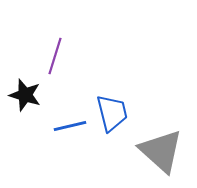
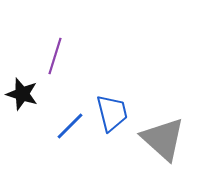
black star: moved 3 px left, 1 px up
blue line: rotated 32 degrees counterclockwise
gray triangle: moved 2 px right, 12 px up
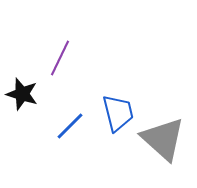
purple line: moved 5 px right, 2 px down; rotated 9 degrees clockwise
blue trapezoid: moved 6 px right
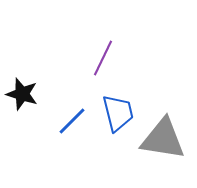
purple line: moved 43 px right
blue line: moved 2 px right, 5 px up
gray triangle: rotated 33 degrees counterclockwise
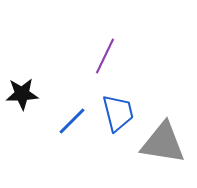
purple line: moved 2 px right, 2 px up
black star: rotated 20 degrees counterclockwise
gray triangle: moved 4 px down
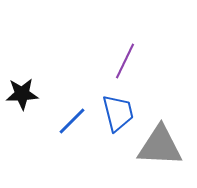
purple line: moved 20 px right, 5 px down
gray triangle: moved 3 px left, 3 px down; rotated 6 degrees counterclockwise
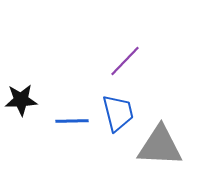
purple line: rotated 18 degrees clockwise
black star: moved 1 px left, 6 px down
blue line: rotated 44 degrees clockwise
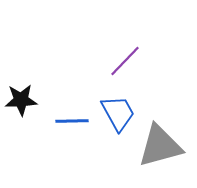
blue trapezoid: rotated 15 degrees counterclockwise
gray triangle: rotated 18 degrees counterclockwise
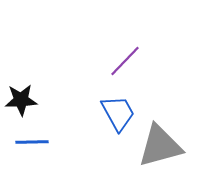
blue line: moved 40 px left, 21 px down
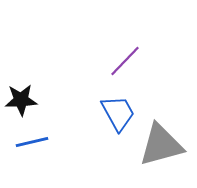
blue line: rotated 12 degrees counterclockwise
gray triangle: moved 1 px right, 1 px up
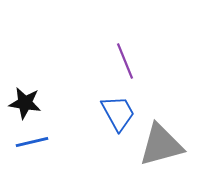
purple line: rotated 66 degrees counterclockwise
black star: moved 4 px right, 3 px down; rotated 12 degrees clockwise
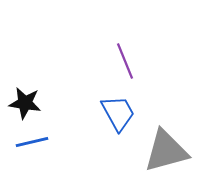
gray triangle: moved 5 px right, 6 px down
